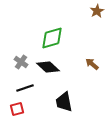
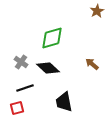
black diamond: moved 1 px down
red square: moved 1 px up
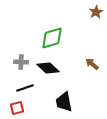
brown star: moved 1 px left, 1 px down
gray cross: rotated 32 degrees counterclockwise
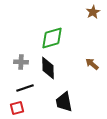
brown star: moved 3 px left
black diamond: rotated 45 degrees clockwise
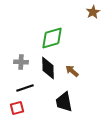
brown arrow: moved 20 px left, 7 px down
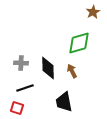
green diamond: moved 27 px right, 5 px down
gray cross: moved 1 px down
brown arrow: rotated 24 degrees clockwise
red square: rotated 32 degrees clockwise
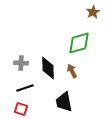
red square: moved 4 px right, 1 px down
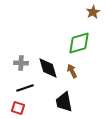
black diamond: rotated 15 degrees counterclockwise
red square: moved 3 px left, 1 px up
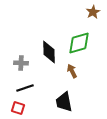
black diamond: moved 1 px right, 16 px up; rotated 15 degrees clockwise
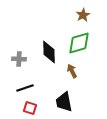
brown star: moved 10 px left, 3 px down
gray cross: moved 2 px left, 4 px up
red square: moved 12 px right
